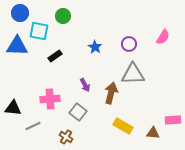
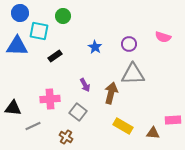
pink semicircle: rotated 77 degrees clockwise
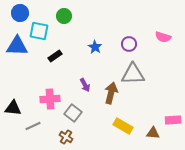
green circle: moved 1 px right
gray square: moved 5 px left, 1 px down
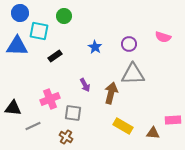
pink cross: rotated 18 degrees counterclockwise
gray square: rotated 30 degrees counterclockwise
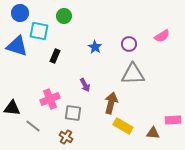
pink semicircle: moved 1 px left, 1 px up; rotated 49 degrees counterclockwise
blue triangle: rotated 15 degrees clockwise
black rectangle: rotated 32 degrees counterclockwise
brown arrow: moved 10 px down
black triangle: moved 1 px left
gray line: rotated 63 degrees clockwise
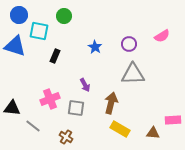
blue circle: moved 1 px left, 2 px down
blue triangle: moved 2 px left
gray square: moved 3 px right, 5 px up
yellow rectangle: moved 3 px left, 3 px down
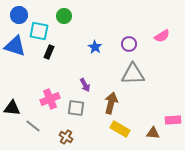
black rectangle: moved 6 px left, 4 px up
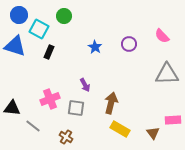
cyan square: moved 2 px up; rotated 18 degrees clockwise
pink semicircle: rotated 77 degrees clockwise
gray triangle: moved 34 px right
brown triangle: rotated 48 degrees clockwise
